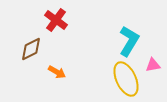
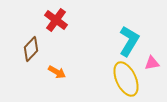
brown diamond: rotated 20 degrees counterclockwise
pink triangle: moved 1 px left, 2 px up
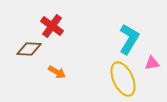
red cross: moved 4 px left, 6 px down
cyan L-shape: moved 2 px up
brown diamond: moved 2 px left; rotated 50 degrees clockwise
yellow ellipse: moved 3 px left
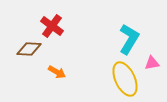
yellow ellipse: moved 2 px right
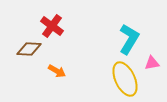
orange arrow: moved 1 px up
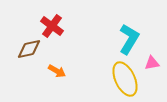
brown diamond: rotated 15 degrees counterclockwise
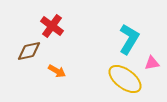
brown diamond: moved 2 px down
yellow ellipse: rotated 28 degrees counterclockwise
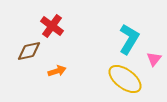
pink triangle: moved 2 px right, 4 px up; rotated 42 degrees counterclockwise
orange arrow: rotated 48 degrees counterclockwise
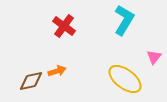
red cross: moved 12 px right
cyan L-shape: moved 5 px left, 19 px up
brown diamond: moved 2 px right, 30 px down
pink triangle: moved 2 px up
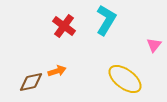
cyan L-shape: moved 18 px left
pink triangle: moved 12 px up
brown diamond: moved 1 px down
